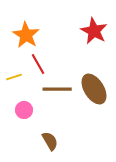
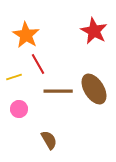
brown line: moved 1 px right, 2 px down
pink circle: moved 5 px left, 1 px up
brown semicircle: moved 1 px left, 1 px up
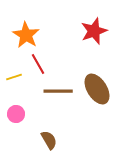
red star: rotated 24 degrees clockwise
brown ellipse: moved 3 px right
pink circle: moved 3 px left, 5 px down
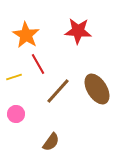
red star: moved 16 px left; rotated 24 degrees clockwise
brown line: rotated 48 degrees counterclockwise
brown semicircle: moved 2 px right, 2 px down; rotated 66 degrees clockwise
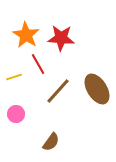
red star: moved 17 px left, 7 px down
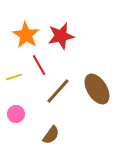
red star: moved 2 px up; rotated 16 degrees counterclockwise
red line: moved 1 px right, 1 px down
brown semicircle: moved 7 px up
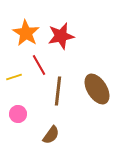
orange star: moved 2 px up
brown line: rotated 36 degrees counterclockwise
pink circle: moved 2 px right
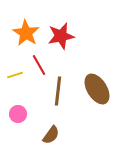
yellow line: moved 1 px right, 2 px up
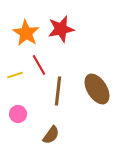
red star: moved 7 px up
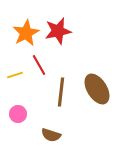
red star: moved 3 px left, 2 px down
orange star: rotated 12 degrees clockwise
brown line: moved 3 px right, 1 px down
brown semicircle: rotated 72 degrees clockwise
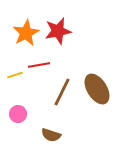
red line: rotated 70 degrees counterclockwise
brown line: moved 1 px right; rotated 20 degrees clockwise
